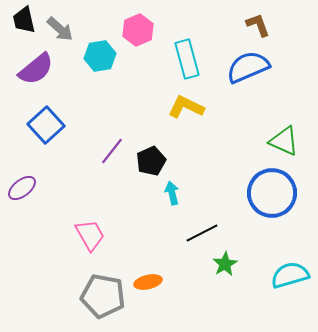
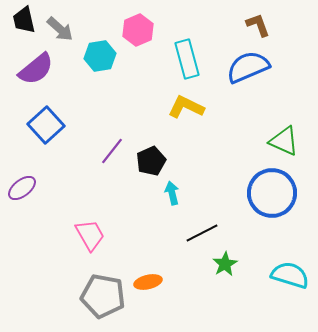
cyan semicircle: rotated 33 degrees clockwise
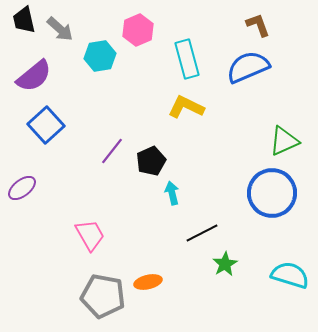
purple semicircle: moved 2 px left, 7 px down
green triangle: rotated 48 degrees counterclockwise
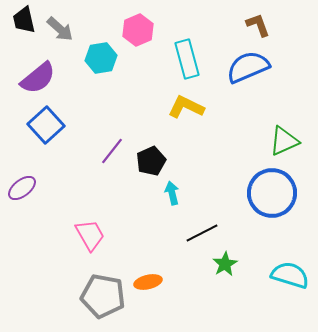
cyan hexagon: moved 1 px right, 2 px down
purple semicircle: moved 4 px right, 2 px down
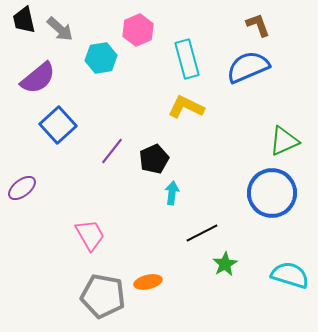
blue square: moved 12 px right
black pentagon: moved 3 px right, 2 px up
cyan arrow: rotated 20 degrees clockwise
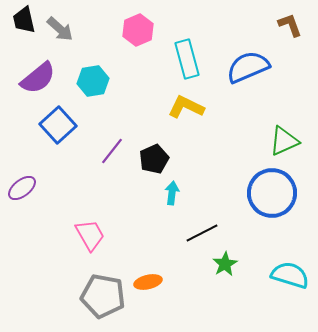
brown L-shape: moved 32 px right
cyan hexagon: moved 8 px left, 23 px down
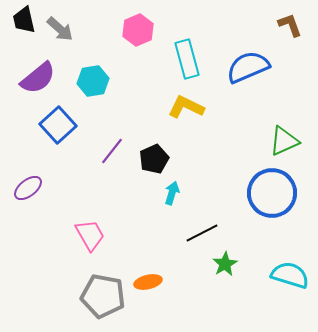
purple ellipse: moved 6 px right
cyan arrow: rotated 10 degrees clockwise
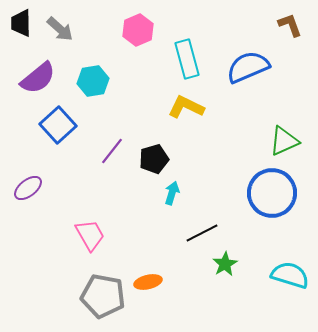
black trapezoid: moved 3 px left, 3 px down; rotated 12 degrees clockwise
black pentagon: rotated 8 degrees clockwise
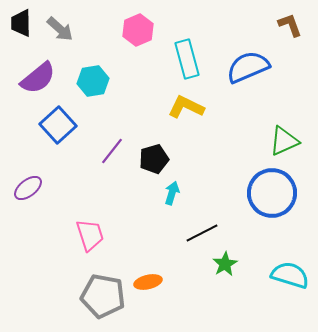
pink trapezoid: rotated 12 degrees clockwise
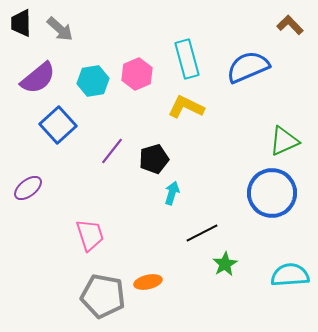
brown L-shape: rotated 24 degrees counterclockwise
pink hexagon: moved 1 px left, 44 px down
cyan semicircle: rotated 21 degrees counterclockwise
